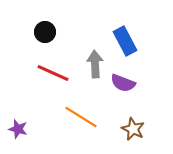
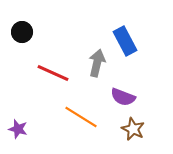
black circle: moved 23 px left
gray arrow: moved 2 px right, 1 px up; rotated 16 degrees clockwise
purple semicircle: moved 14 px down
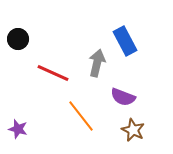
black circle: moved 4 px left, 7 px down
orange line: moved 1 px up; rotated 20 degrees clockwise
brown star: moved 1 px down
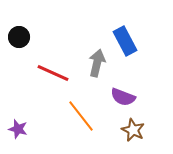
black circle: moved 1 px right, 2 px up
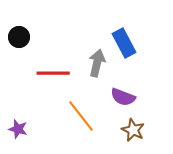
blue rectangle: moved 1 px left, 2 px down
red line: rotated 24 degrees counterclockwise
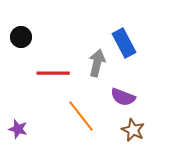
black circle: moved 2 px right
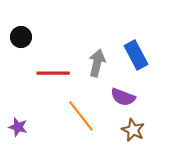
blue rectangle: moved 12 px right, 12 px down
purple star: moved 2 px up
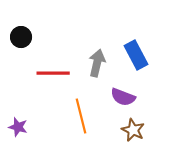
orange line: rotated 24 degrees clockwise
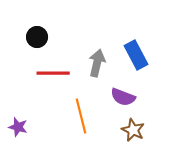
black circle: moved 16 px right
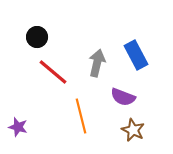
red line: moved 1 px up; rotated 40 degrees clockwise
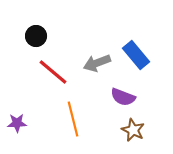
black circle: moved 1 px left, 1 px up
blue rectangle: rotated 12 degrees counterclockwise
gray arrow: rotated 124 degrees counterclockwise
orange line: moved 8 px left, 3 px down
purple star: moved 1 px left, 4 px up; rotated 18 degrees counterclockwise
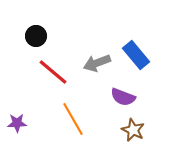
orange line: rotated 16 degrees counterclockwise
